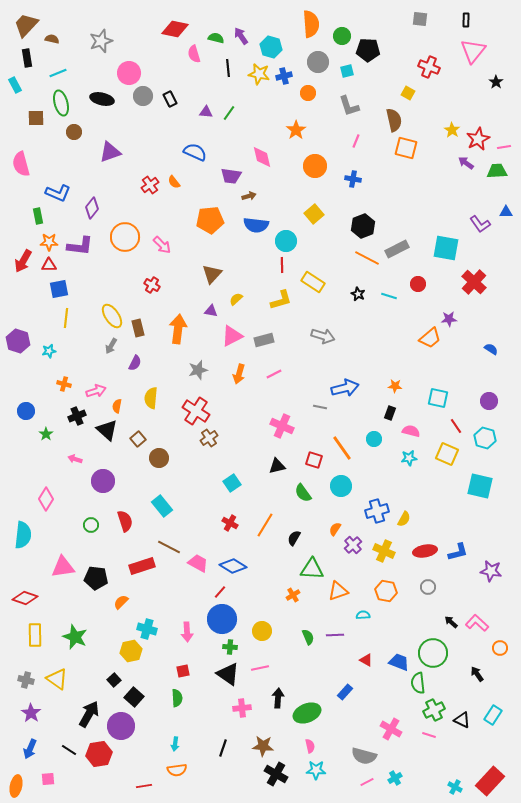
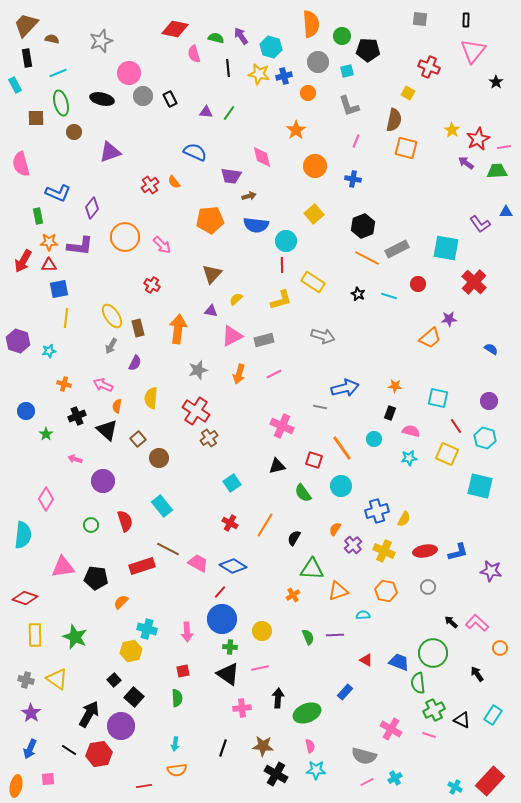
brown semicircle at (394, 120): rotated 25 degrees clockwise
pink arrow at (96, 391): moved 7 px right, 6 px up; rotated 138 degrees counterclockwise
brown line at (169, 547): moved 1 px left, 2 px down
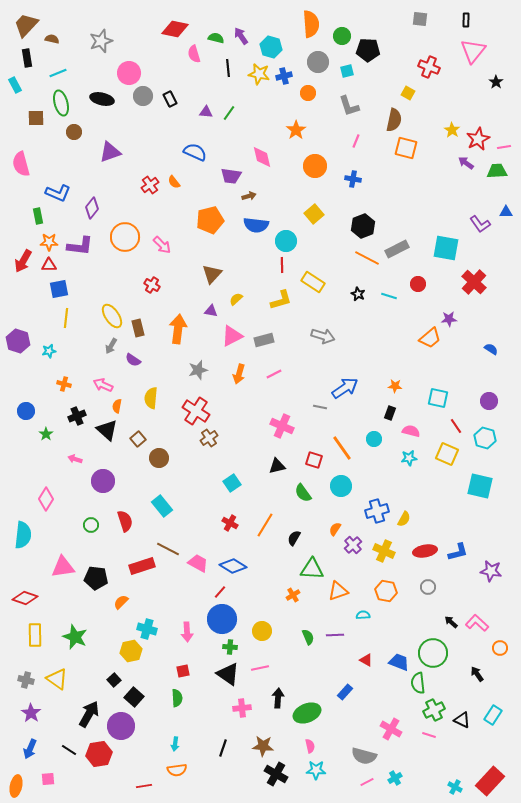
orange pentagon at (210, 220): rotated 8 degrees counterclockwise
purple semicircle at (135, 363): moved 2 px left, 3 px up; rotated 98 degrees clockwise
blue arrow at (345, 388): rotated 20 degrees counterclockwise
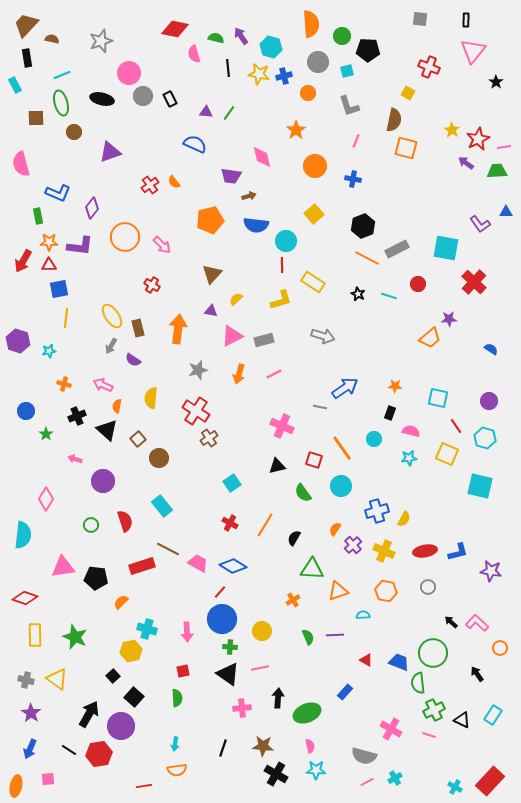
cyan line at (58, 73): moved 4 px right, 2 px down
blue semicircle at (195, 152): moved 8 px up
orange cross at (293, 595): moved 5 px down
black square at (114, 680): moved 1 px left, 4 px up
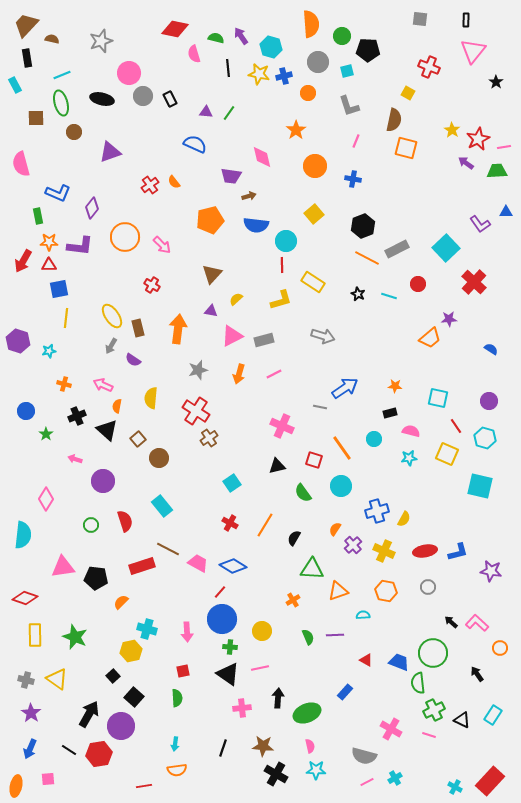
cyan square at (446, 248): rotated 36 degrees clockwise
black rectangle at (390, 413): rotated 56 degrees clockwise
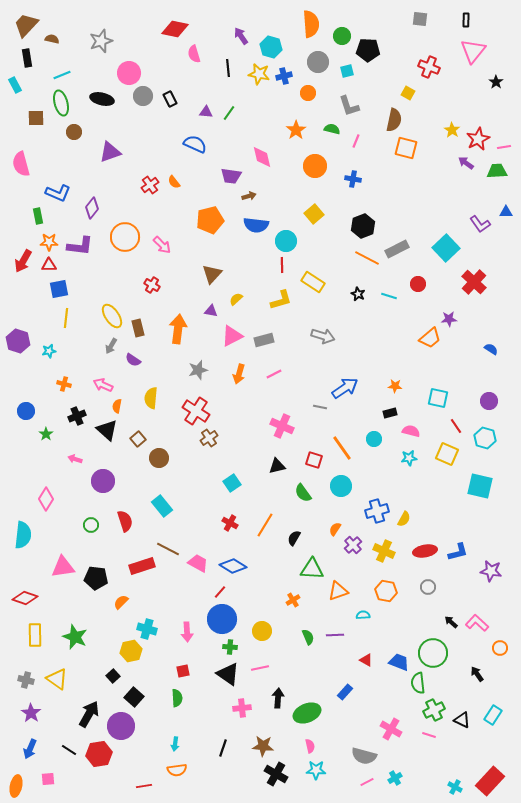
green semicircle at (216, 38): moved 116 px right, 91 px down
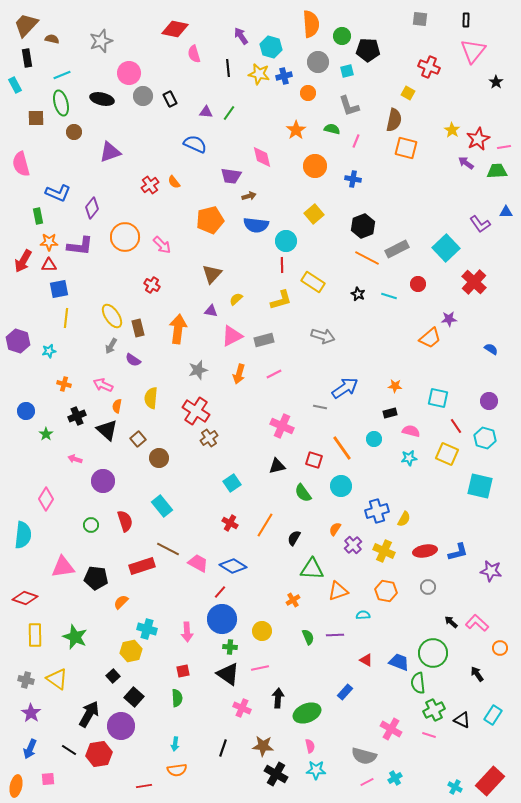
pink cross at (242, 708): rotated 30 degrees clockwise
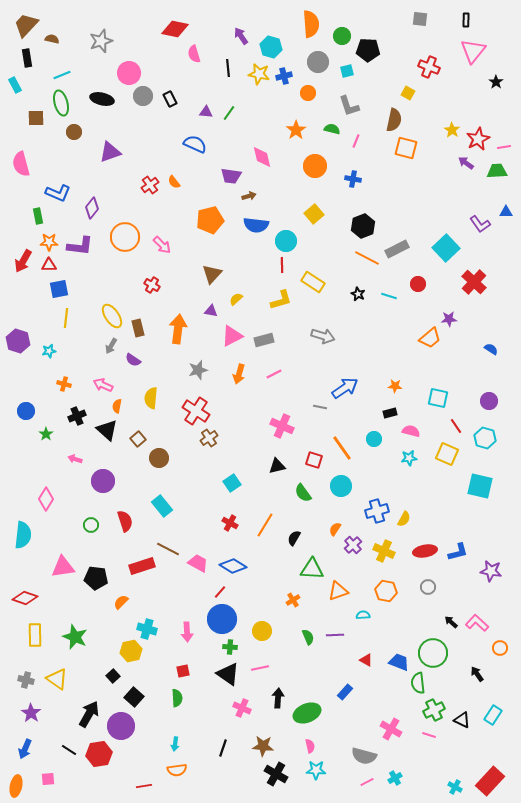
blue arrow at (30, 749): moved 5 px left
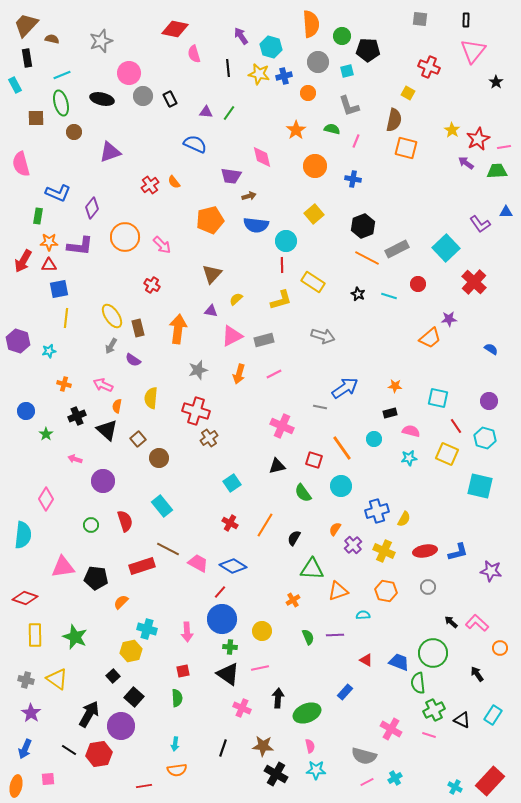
green rectangle at (38, 216): rotated 21 degrees clockwise
red cross at (196, 411): rotated 16 degrees counterclockwise
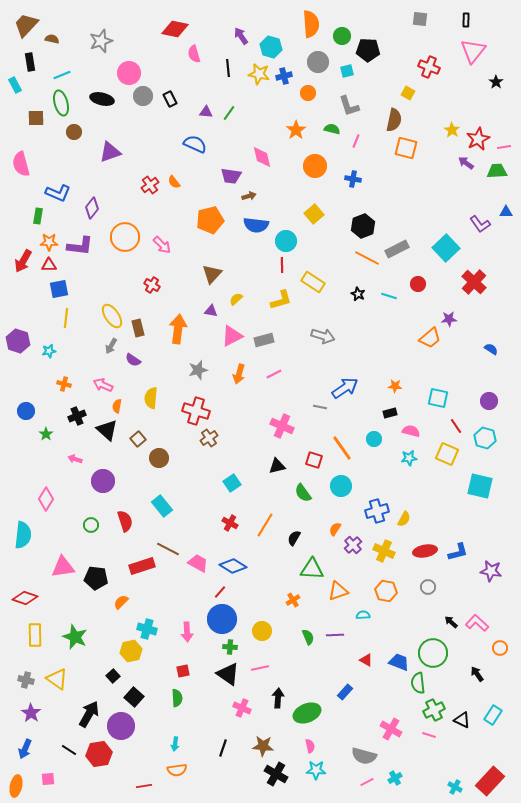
black rectangle at (27, 58): moved 3 px right, 4 px down
